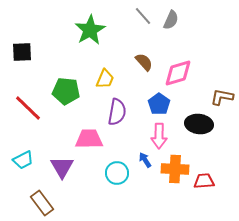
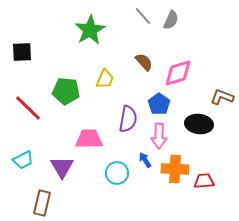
brown L-shape: rotated 10 degrees clockwise
purple semicircle: moved 11 px right, 7 px down
brown rectangle: rotated 50 degrees clockwise
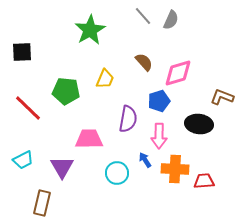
blue pentagon: moved 3 px up; rotated 20 degrees clockwise
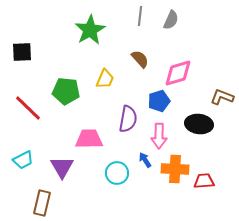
gray line: moved 3 px left; rotated 48 degrees clockwise
brown semicircle: moved 4 px left, 3 px up
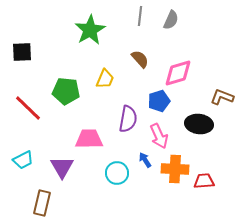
pink arrow: rotated 25 degrees counterclockwise
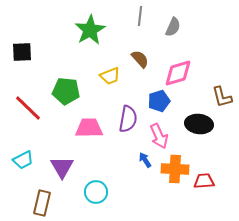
gray semicircle: moved 2 px right, 7 px down
yellow trapezoid: moved 5 px right, 3 px up; rotated 45 degrees clockwise
brown L-shape: rotated 125 degrees counterclockwise
pink trapezoid: moved 11 px up
cyan circle: moved 21 px left, 19 px down
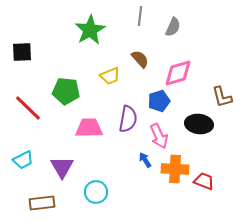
red trapezoid: rotated 25 degrees clockwise
brown rectangle: rotated 70 degrees clockwise
